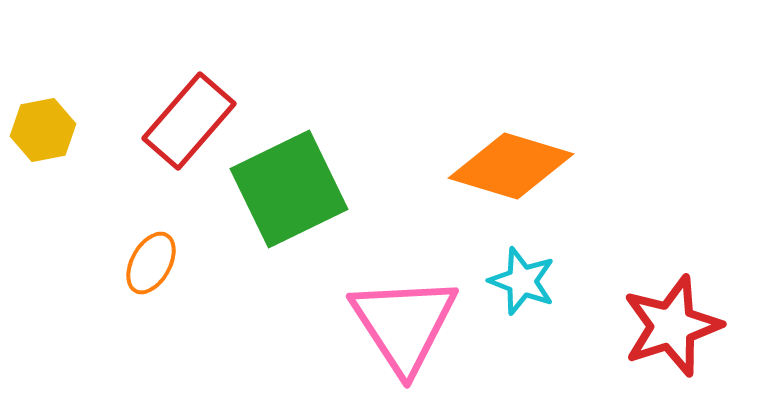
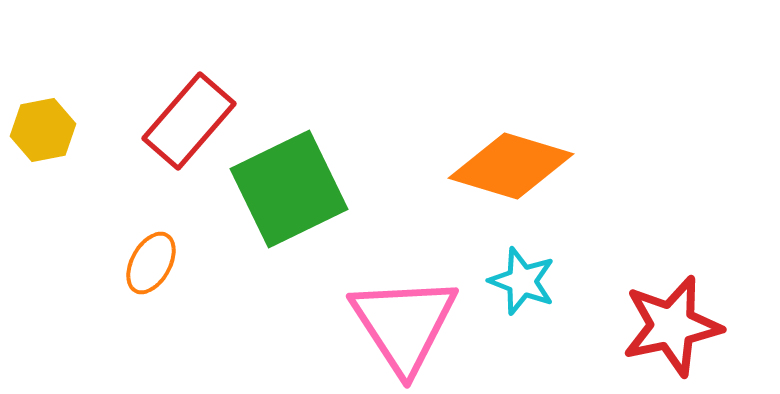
red star: rotated 6 degrees clockwise
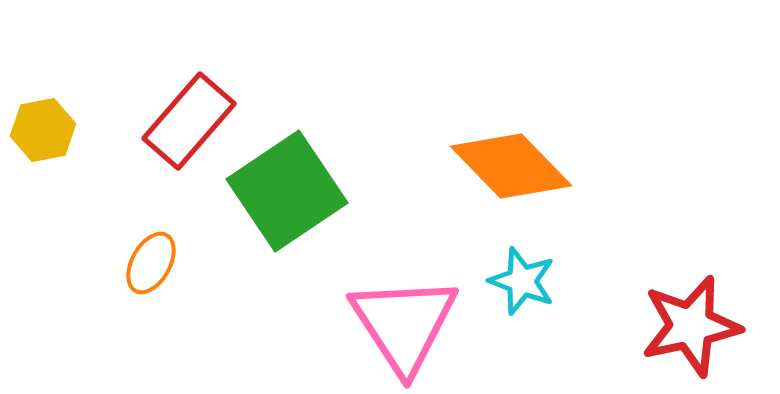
orange diamond: rotated 29 degrees clockwise
green square: moved 2 px left, 2 px down; rotated 8 degrees counterclockwise
red star: moved 19 px right
